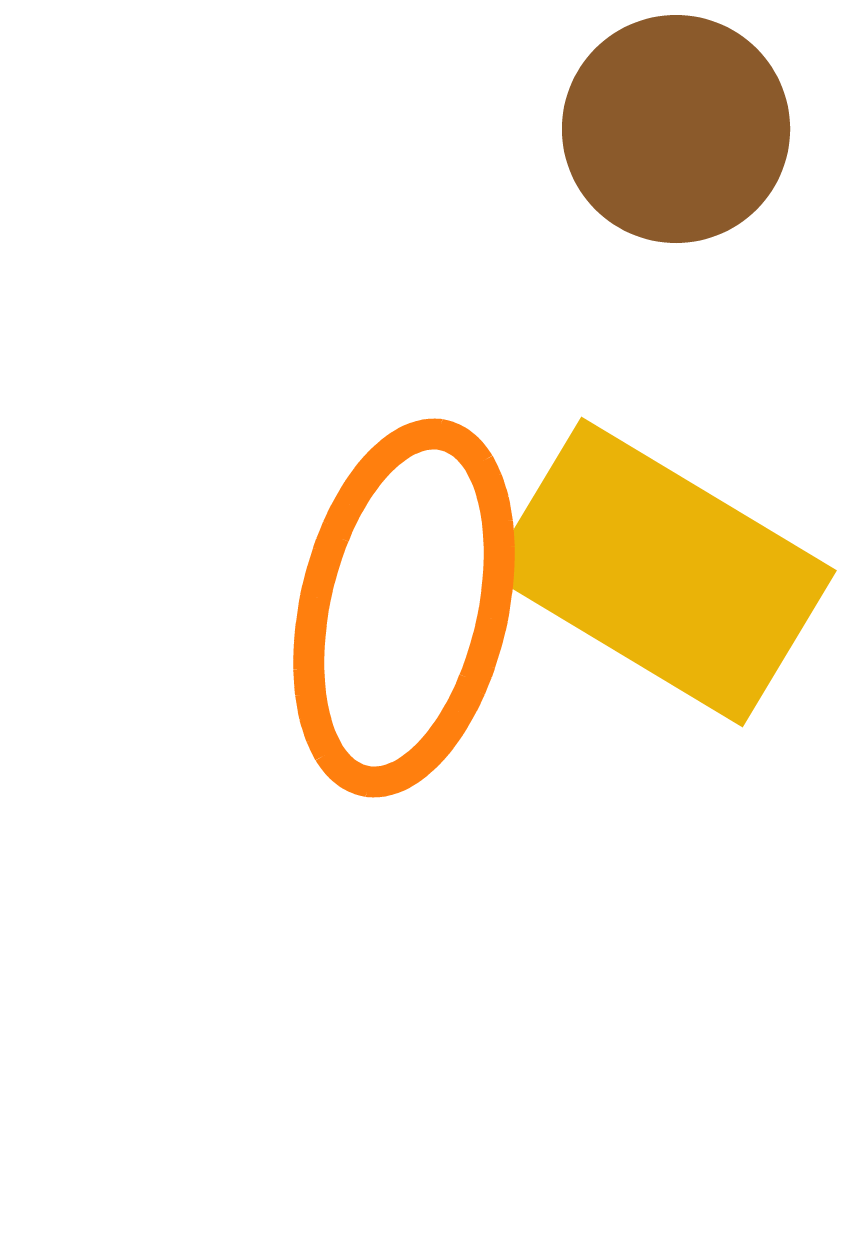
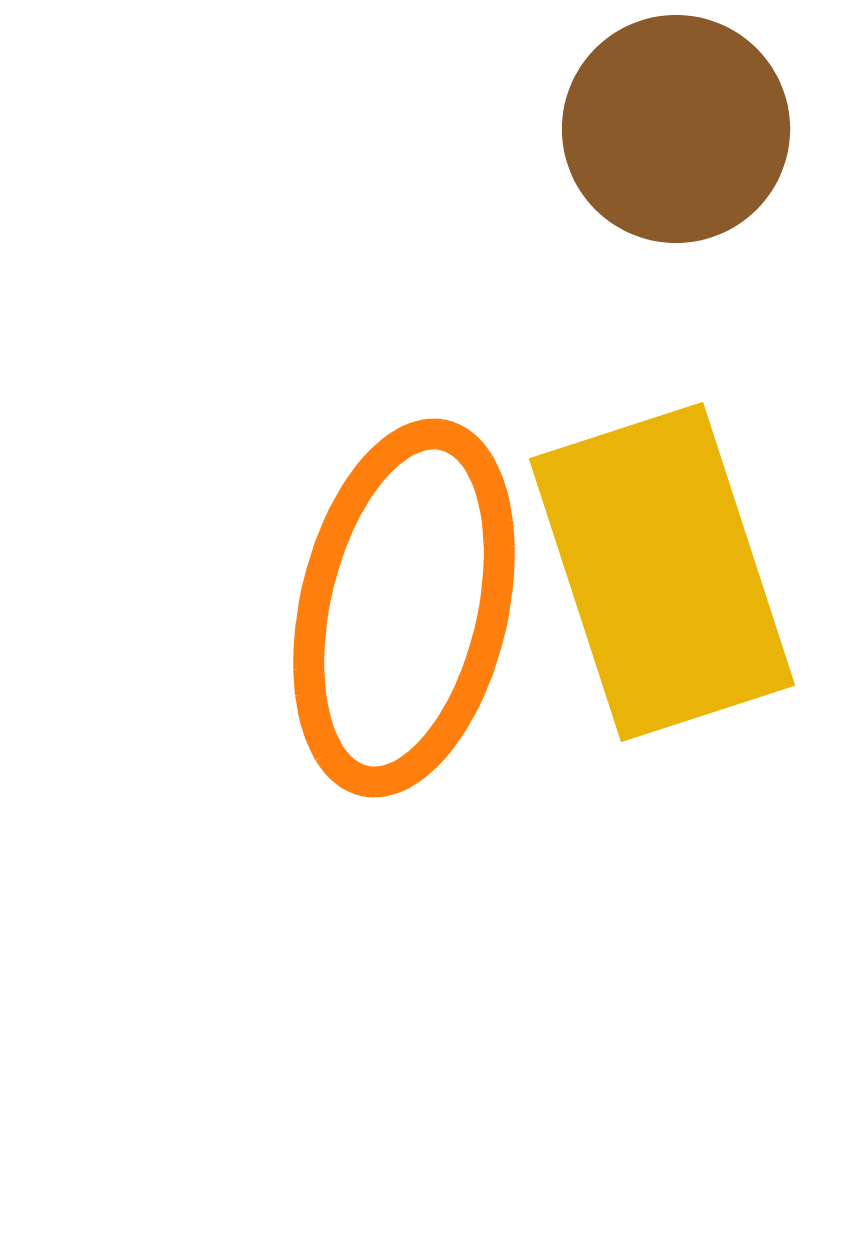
yellow rectangle: rotated 41 degrees clockwise
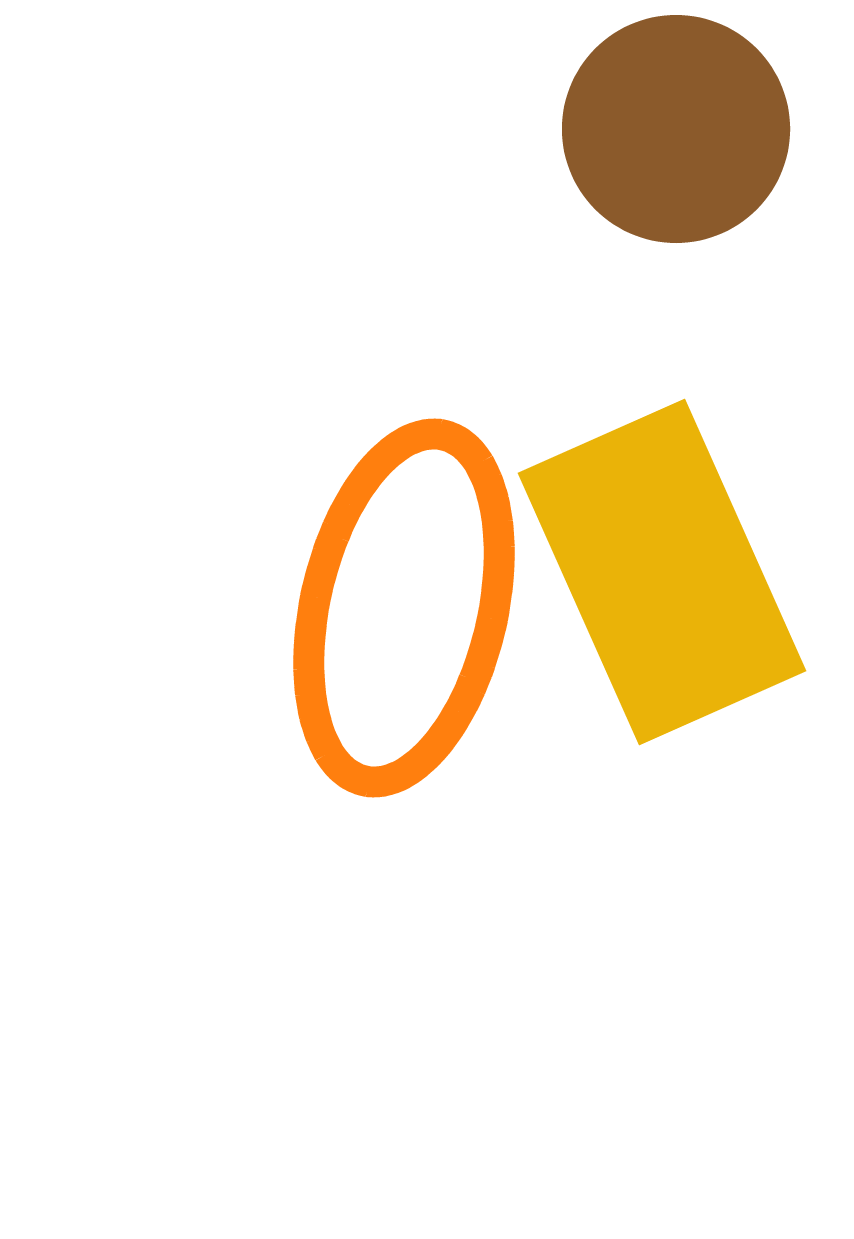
yellow rectangle: rotated 6 degrees counterclockwise
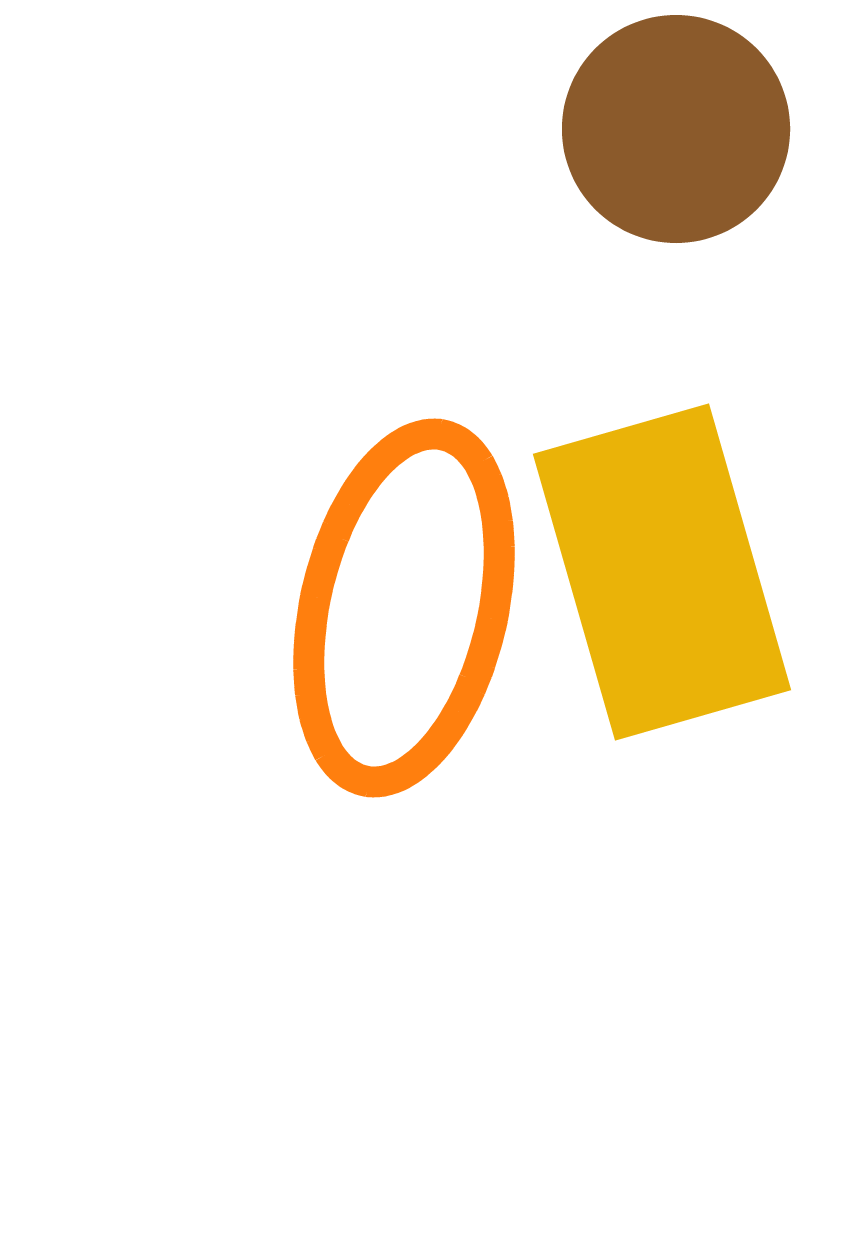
yellow rectangle: rotated 8 degrees clockwise
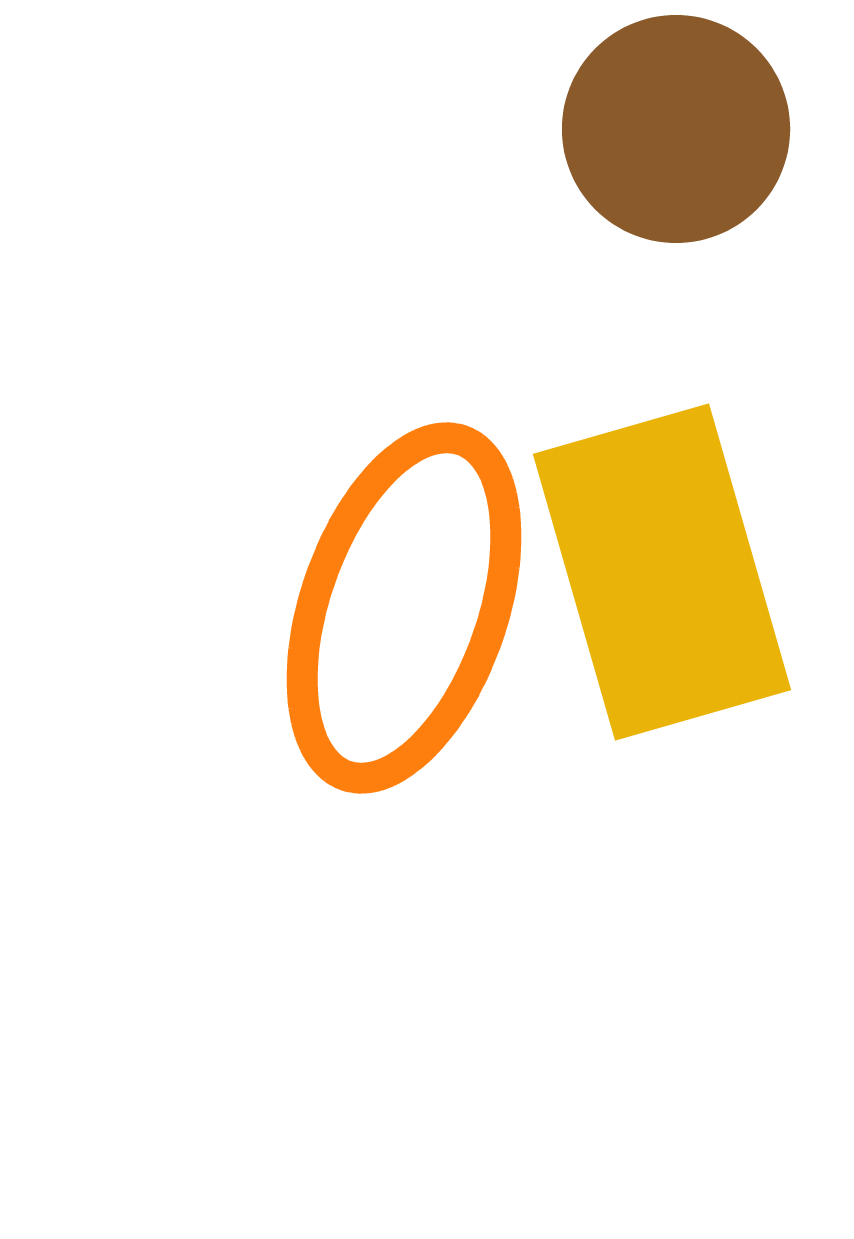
orange ellipse: rotated 6 degrees clockwise
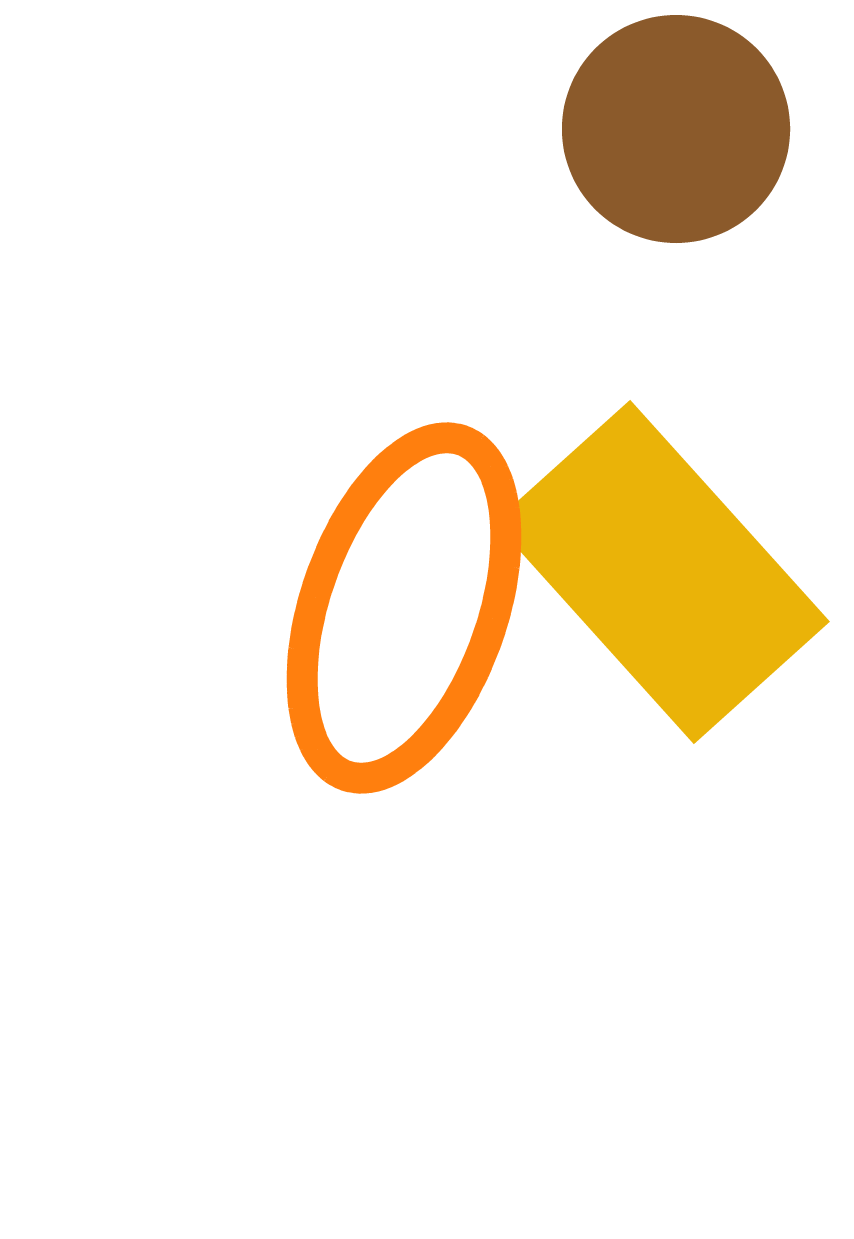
yellow rectangle: rotated 26 degrees counterclockwise
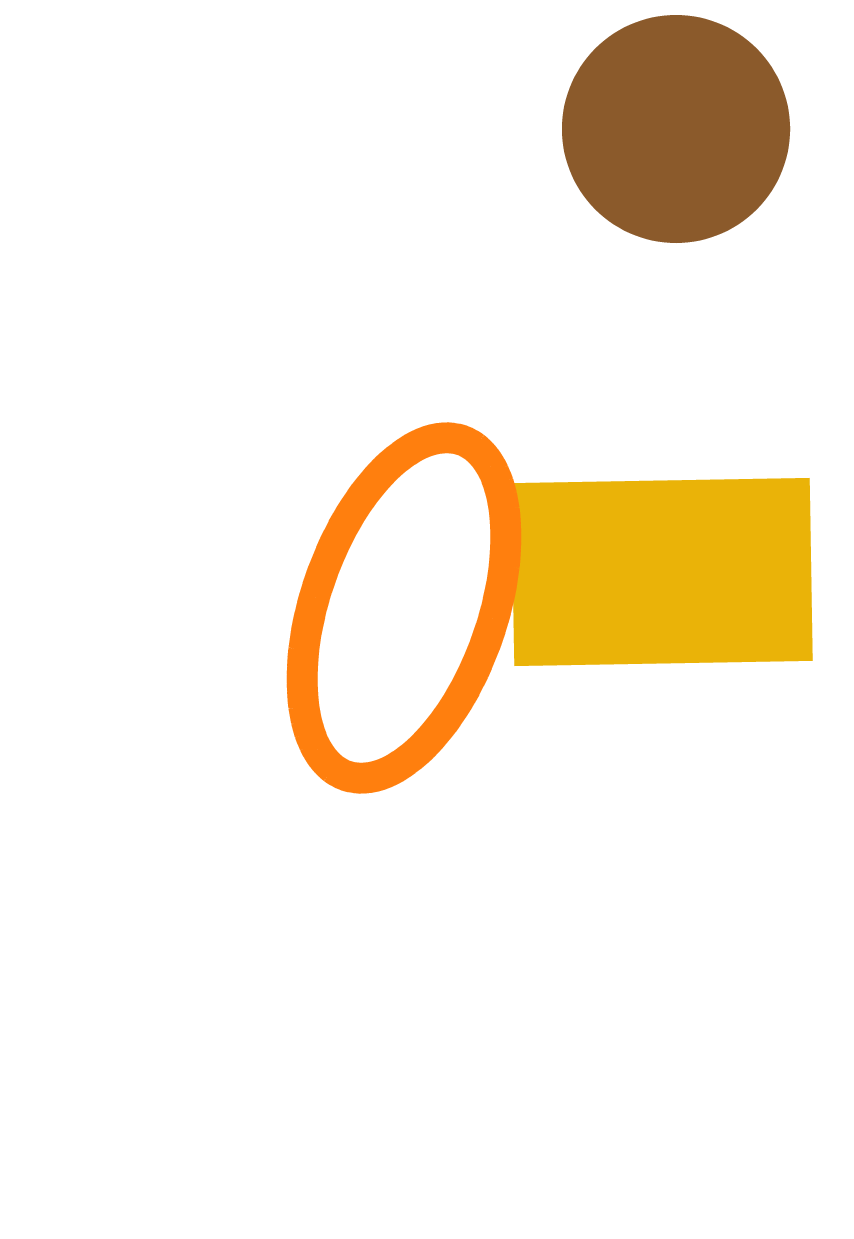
yellow rectangle: rotated 49 degrees counterclockwise
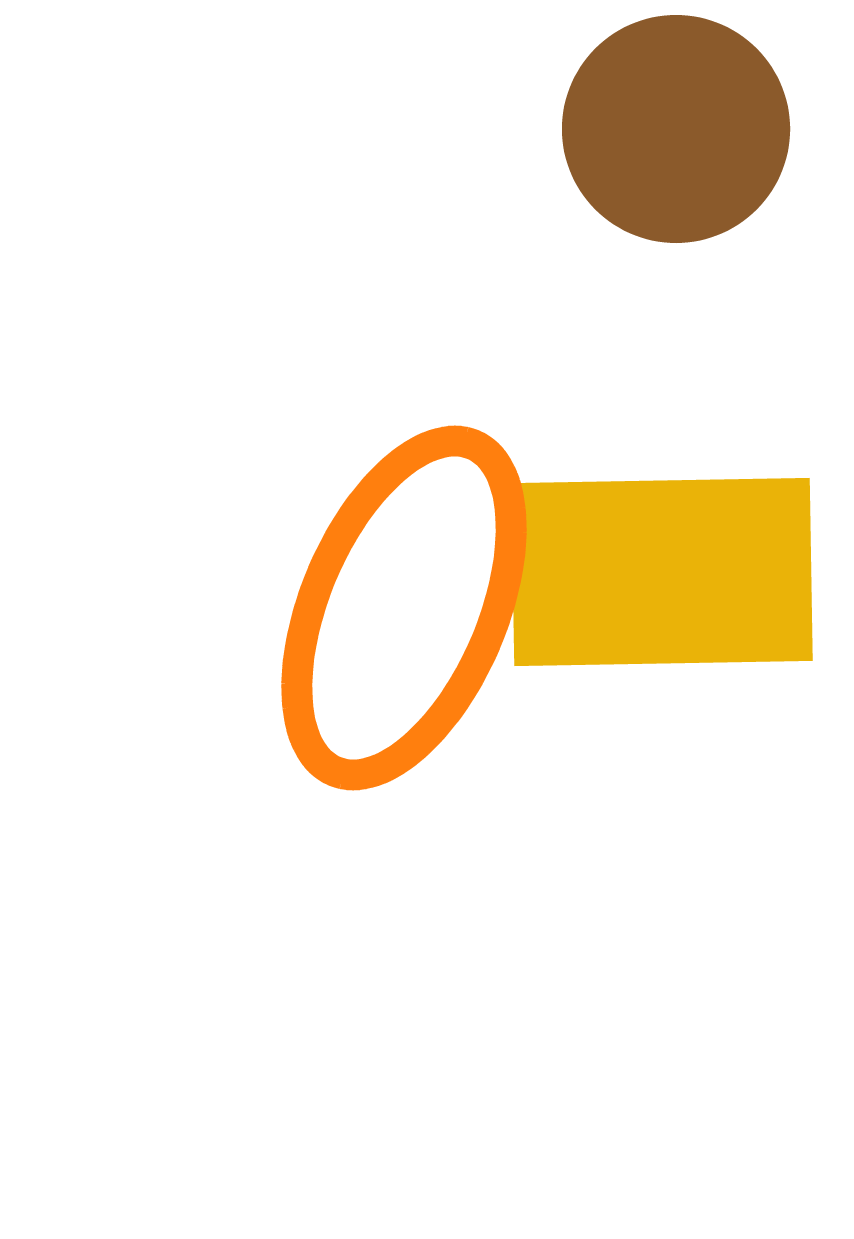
orange ellipse: rotated 4 degrees clockwise
